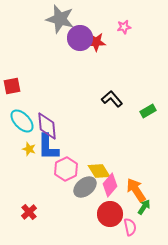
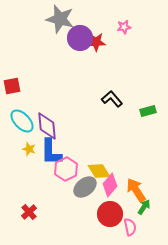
green rectangle: rotated 14 degrees clockwise
blue L-shape: moved 3 px right, 5 px down
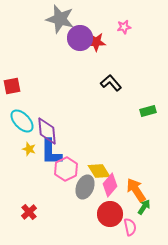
black L-shape: moved 1 px left, 16 px up
purple diamond: moved 5 px down
gray ellipse: rotated 30 degrees counterclockwise
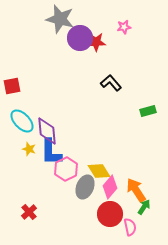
pink diamond: moved 2 px down
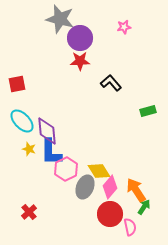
red star: moved 16 px left, 19 px down
red square: moved 5 px right, 2 px up
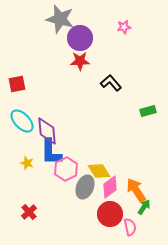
yellow star: moved 2 px left, 14 px down
pink diamond: rotated 15 degrees clockwise
